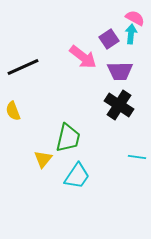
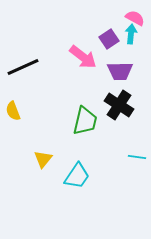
green trapezoid: moved 17 px right, 17 px up
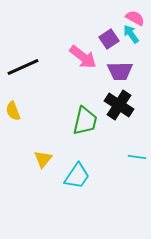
cyan arrow: rotated 42 degrees counterclockwise
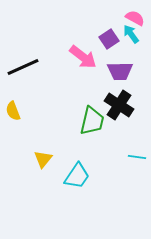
green trapezoid: moved 7 px right
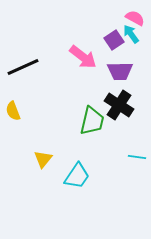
purple square: moved 5 px right, 1 px down
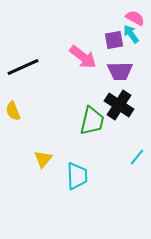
purple square: rotated 24 degrees clockwise
cyan line: rotated 60 degrees counterclockwise
cyan trapezoid: rotated 36 degrees counterclockwise
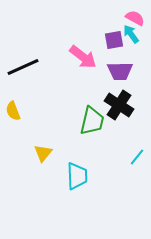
yellow triangle: moved 6 px up
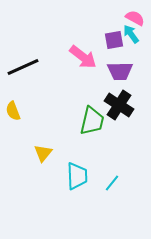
cyan line: moved 25 px left, 26 px down
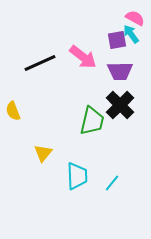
purple square: moved 3 px right
black line: moved 17 px right, 4 px up
black cross: moved 1 px right; rotated 12 degrees clockwise
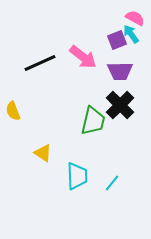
purple square: rotated 12 degrees counterclockwise
green trapezoid: moved 1 px right
yellow triangle: rotated 36 degrees counterclockwise
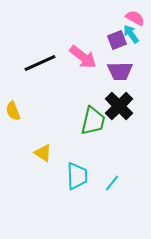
black cross: moved 1 px left, 1 px down
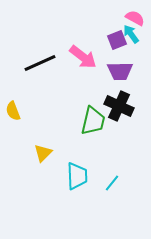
black cross: rotated 20 degrees counterclockwise
yellow triangle: rotated 42 degrees clockwise
